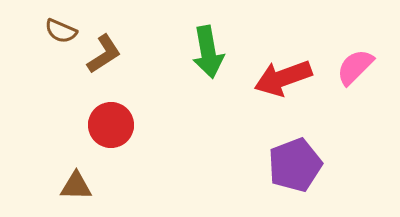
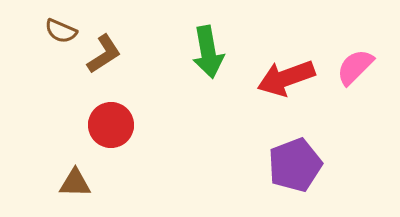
red arrow: moved 3 px right
brown triangle: moved 1 px left, 3 px up
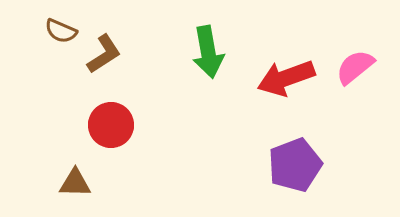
pink semicircle: rotated 6 degrees clockwise
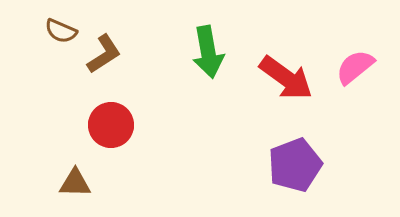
red arrow: rotated 124 degrees counterclockwise
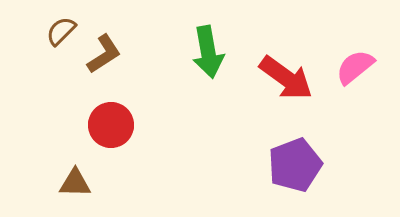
brown semicircle: rotated 112 degrees clockwise
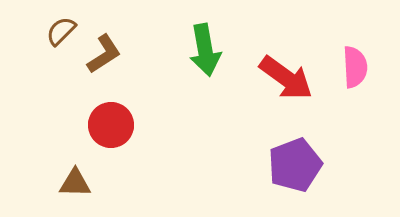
green arrow: moved 3 px left, 2 px up
pink semicircle: rotated 126 degrees clockwise
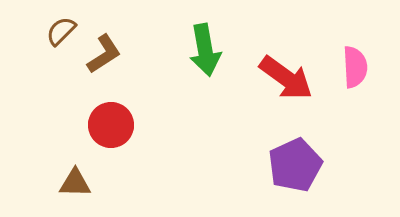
purple pentagon: rotated 4 degrees counterclockwise
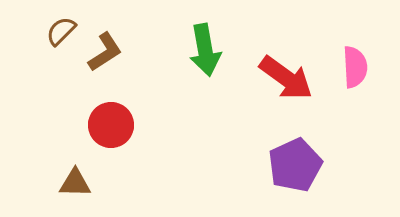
brown L-shape: moved 1 px right, 2 px up
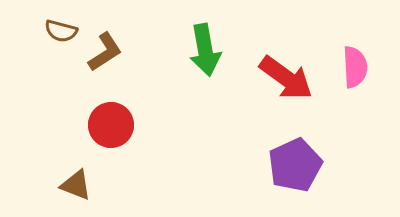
brown semicircle: rotated 120 degrees counterclockwise
brown triangle: moved 1 px right, 2 px down; rotated 20 degrees clockwise
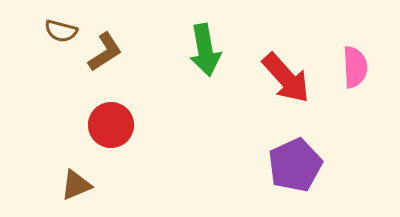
red arrow: rotated 12 degrees clockwise
brown triangle: rotated 44 degrees counterclockwise
